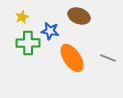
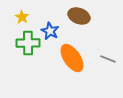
yellow star: rotated 16 degrees counterclockwise
blue star: rotated 18 degrees clockwise
gray line: moved 1 px down
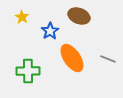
blue star: rotated 12 degrees clockwise
green cross: moved 28 px down
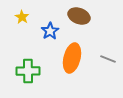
orange ellipse: rotated 48 degrees clockwise
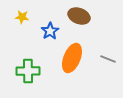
yellow star: rotated 24 degrees counterclockwise
orange ellipse: rotated 8 degrees clockwise
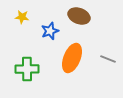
blue star: rotated 12 degrees clockwise
green cross: moved 1 px left, 2 px up
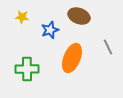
blue star: moved 1 px up
gray line: moved 12 px up; rotated 42 degrees clockwise
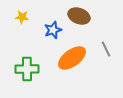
blue star: moved 3 px right
gray line: moved 2 px left, 2 px down
orange ellipse: rotated 32 degrees clockwise
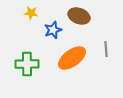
yellow star: moved 9 px right, 4 px up
gray line: rotated 21 degrees clockwise
green cross: moved 5 px up
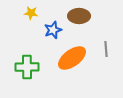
brown ellipse: rotated 20 degrees counterclockwise
green cross: moved 3 px down
